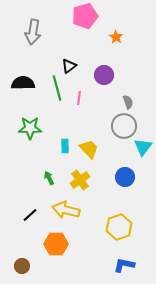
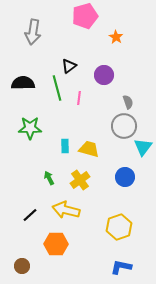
yellow trapezoid: rotated 30 degrees counterclockwise
blue L-shape: moved 3 px left, 2 px down
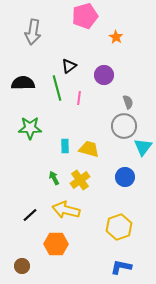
green arrow: moved 5 px right
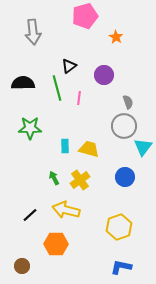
gray arrow: rotated 15 degrees counterclockwise
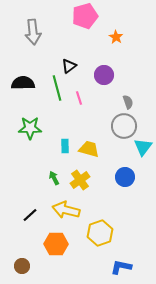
pink line: rotated 24 degrees counterclockwise
yellow hexagon: moved 19 px left, 6 px down
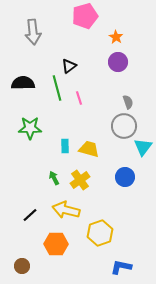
purple circle: moved 14 px right, 13 px up
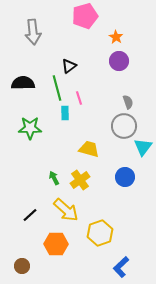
purple circle: moved 1 px right, 1 px up
cyan rectangle: moved 33 px up
yellow arrow: rotated 152 degrees counterclockwise
blue L-shape: rotated 55 degrees counterclockwise
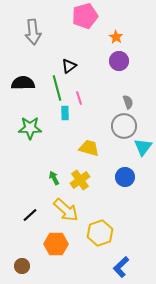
yellow trapezoid: moved 1 px up
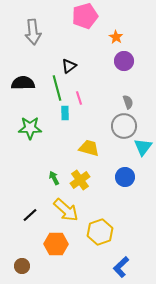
purple circle: moved 5 px right
yellow hexagon: moved 1 px up
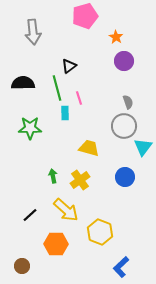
green arrow: moved 1 px left, 2 px up; rotated 16 degrees clockwise
yellow hexagon: rotated 20 degrees counterclockwise
